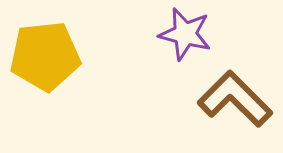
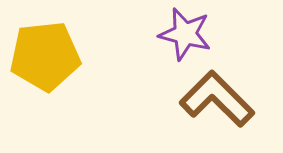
brown L-shape: moved 18 px left
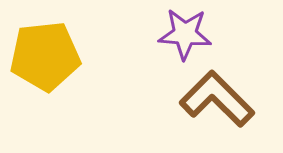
purple star: rotated 10 degrees counterclockwise
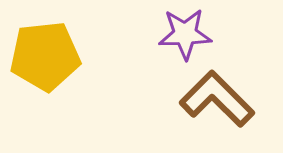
purple star: rotated 6 degrees counterclockwise
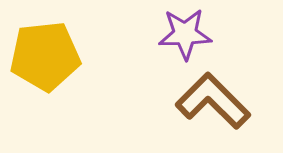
brown L-shape: moved 4 px left, 2 px down
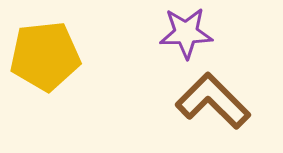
purple star: moved 1 px right, 1 px up
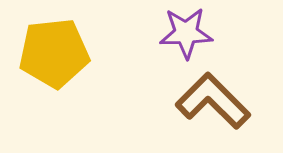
yellow pentagon: moved 9 px right, 3 px up
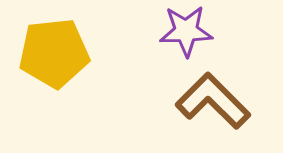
purple star: moved 2 px up
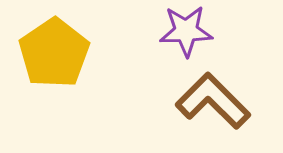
yellow pentagon: rotated 28 degrees counterclockwise
